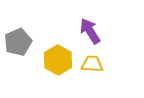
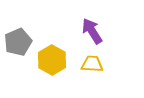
purple arrow: moved 2 px right
yellow hexagon: moved 6 px left
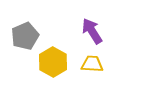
gray pentagon: moved 7 px right, 6 px up
yellow hexagon: moved 1 px right, 2 px down
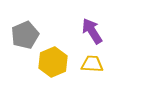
gray pentagon: moved 1 px up
yellow hexagon: rotated 8 degrees clockwise
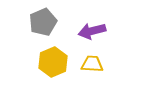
purple arrow: rotated 72 degrees counterclockwise
gray pentagon: moved 18 px right, 13 px up
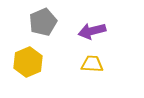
yellow hexagon: moved 25 px left
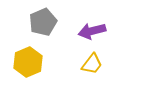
yellow trapezoid: rotated 125 degrees clockwise
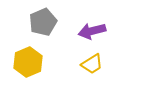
yellow trapezoid: rotated 20 degrees clockwise
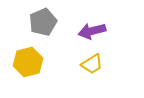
yellow hexagon: rotated 8 degrees clockwise
